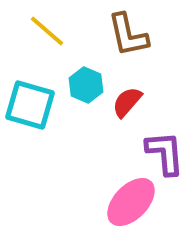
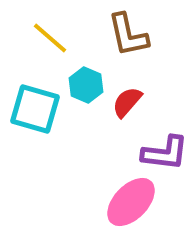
yellow line: moved 3 px right, 7 px down
cyan square: moved 5 px right, 4 px down
purple L-shape: rotated 102 degrees clockwise
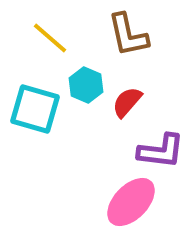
purple L-shape: moved 4 px left, 2 px up
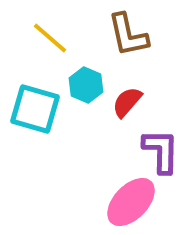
purple L-shape: rotated 96 degrees counterclockwise
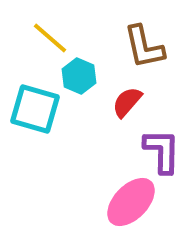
brown L-shape: moved 16 px right, 12 px down
cyan hexagon: moved 7 px left, 9 px up
purple L-shape: moved 1 px right
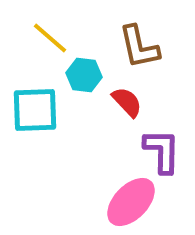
brown L-shape: moved 5 px left
cyan hexagon: moved 5 px right, 1 px up; rotated 16 degrees counterclockwise
red semicircle: rotated 96 degrees clockwise
cyan square: moved 1 px down; rotated 18 degrees counterclockwise
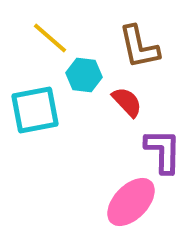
cyan square: rotated 9 degrees counterclockwise
purple L-shape: moved 1 px right
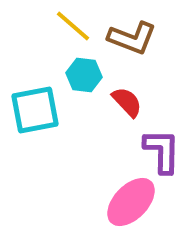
yellow line: moved 23 px right, 12 px up
brown L-shape: moved 7 px left, 9 px up; rotated 57 degrees counterclockwise
purple L-shape: moved 1 px left
